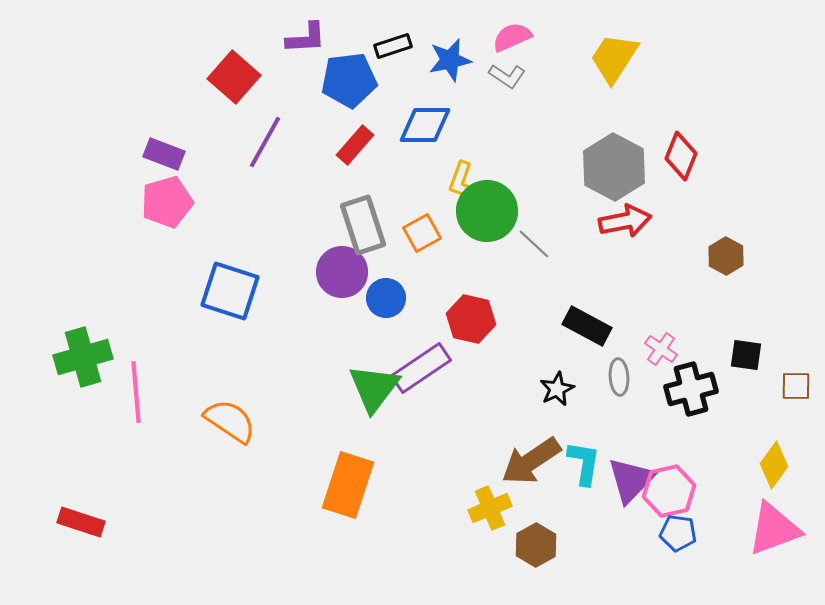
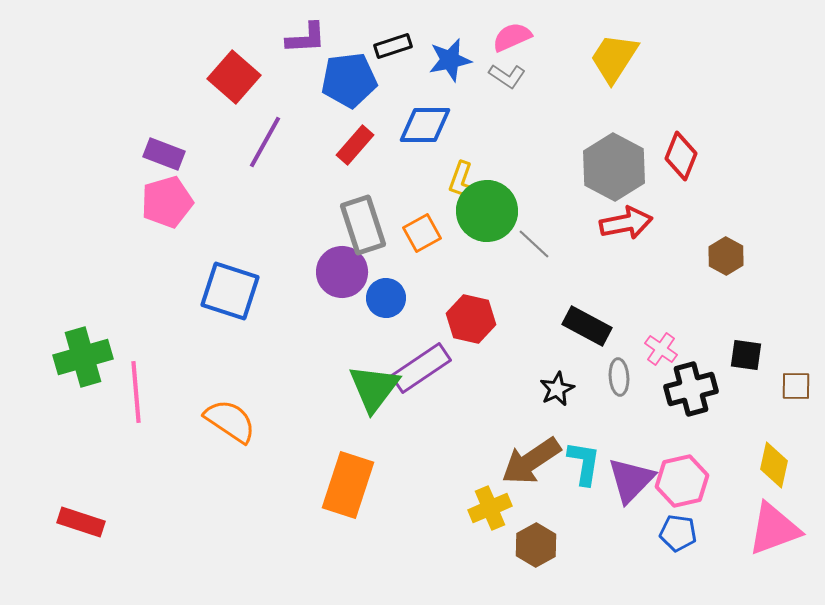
red arrow at (625, 221): moved 1 px right, 2 px down
yellow diamond at (774, 465): rotated 24 degrees counterclockwise
pink hexagon at (669, 491): moved 13 px right, 10 px up
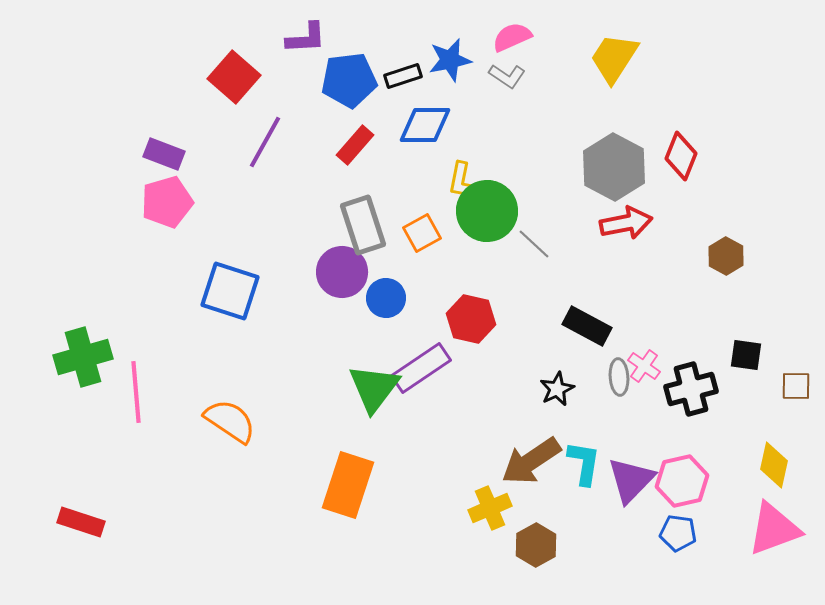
black rectangle at (393, 46): moved 10 px right, 30 px down
yellow L-shape at (462, 181): rotated 9 degrees counterclockwise
pink cross at (661, 349): moved 17 px left, 17 px down
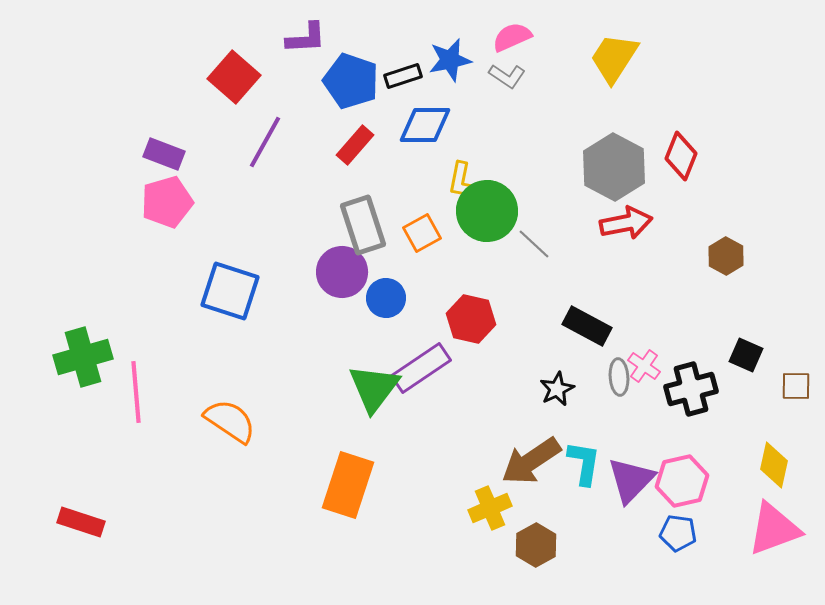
blue pentagon at (349, 80): moved 2 px right, 1 px down; rotated 26 degrees clockwise
black square at (746, 355): rotated 16 degrees clockwise
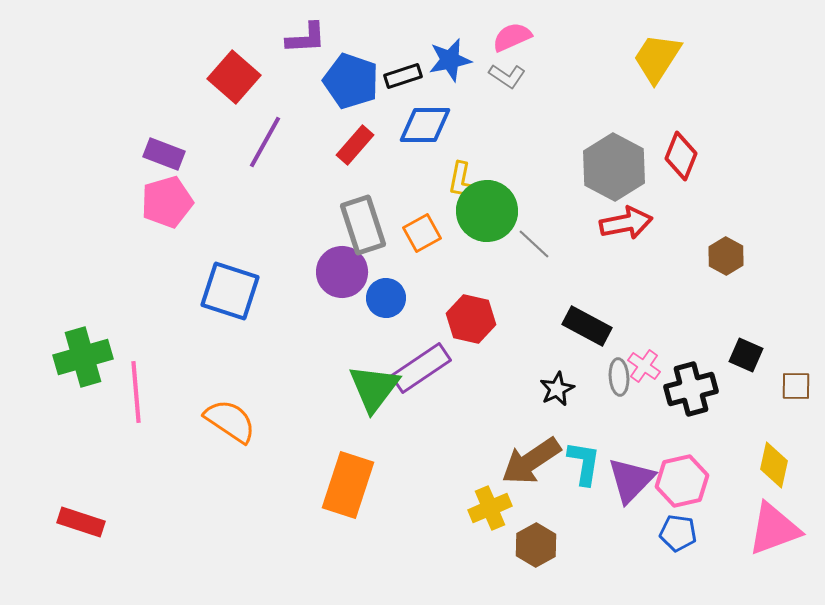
yellow trapezoid at (614, 58): moved 43 px right
